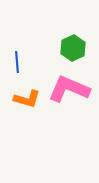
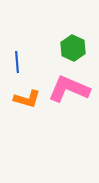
green hexagon: rotated 10 degrees counterclockwise
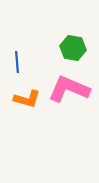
green hexagon: rotated 15 degrees counterclockwise
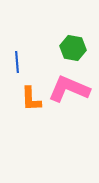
orange L-shape: moved 4 px right; rotated 72 degrees clockwise
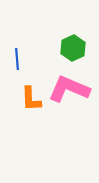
green hexagon: rotated 25 degrees clockwise
blue line: moved 3 px up
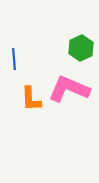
green hexagon: moved 8 px right
blue line: moved 3 px left
